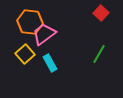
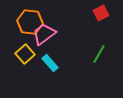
red square: rotated 21 degrees clockwise
cyan rectangle: rotated 12 degrees counterclockwise
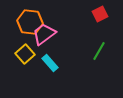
red square: moved 1 px left, 1 px down
green line: moved 3 px up
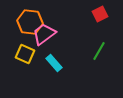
yellow square: rotated 24 degrees counterclockwise
cyan rectangle: moved 4 px right
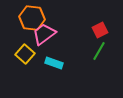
red square: moved 16 px down
orange hexagon: moved 2 px right, 4 px up
yellow square: rotated 18 degrees clockwise
cyan rectangle: rotated 30 degrees counterclockwise
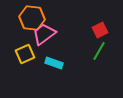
yellow square: rotated 24 degrees clockwise
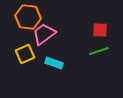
orange hexagon: moved 4 px left, 1 px up
red square: rotated 28 degrees clockwise
green line: rotated 42 degrees clockwise
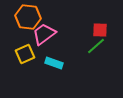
green line: moved 3 px left, 5 px up; rotated 24 degrees counterclockwise
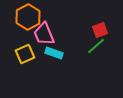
orange hexagon: rotated 25 degrees clockwise
red square: rotated 21 degrees counterclockwise
pink trapezoid: rotated 75 degrees counterclockwise
cyan rectangle: moved 10 px up
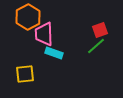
pink trapezoid: rotated 20 degrees clockwise
yellow square: moved 20 px down; rotated 18 degrees clockwise
